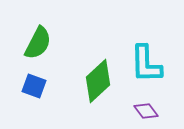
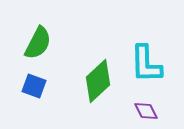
purple diamond: rotated 10 degrees clockwise
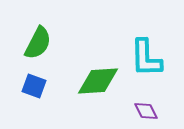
cyan L-shape: moved 6 px up
green diamond: rotated 39 degrees clockwise
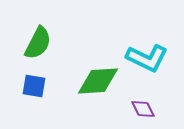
cyan L-shape: moved 1 px right; rotated 63 degrees counterclockwise
blue square: rotated 10 degrees counterclockwise
purple diamond: moved 3 px left, 2 px up
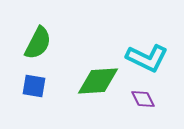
purple diamond: moved 10 px up
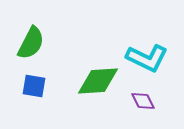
green semicircle: moved 7 px left
purple diamond: moved 2 px down
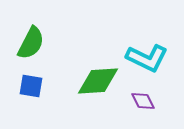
blue square: moved 3 px left
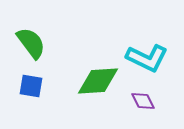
green semicircle: rotated 64 degrees counterclockwise
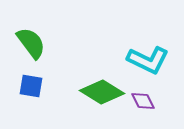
cyan L-shape: moved 1 px right, 2 px down
green diamond: moved 4 px right, 11 px down; rotated 36 degrees clockwise
